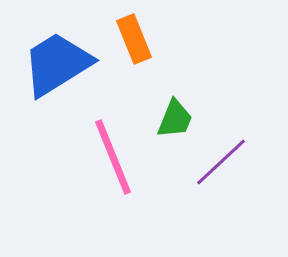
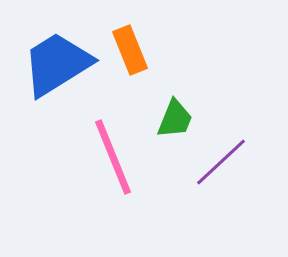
orange rectangle: moved 4 px left, 11 px down
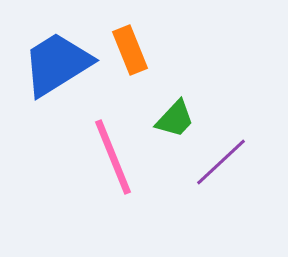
green trapezoid: rotated 21 degrees clockwise
